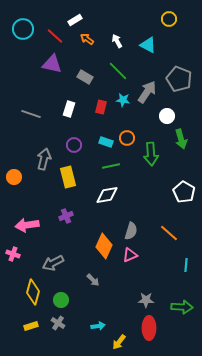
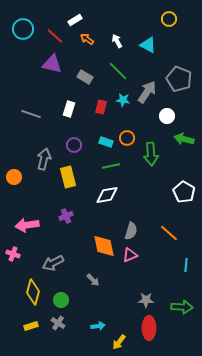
green arrow at (181, 139): moved 3 px right; rotated 120 degrees clockwise
orange diamond at (104, 246): rotated 35 degrees counterclockwise
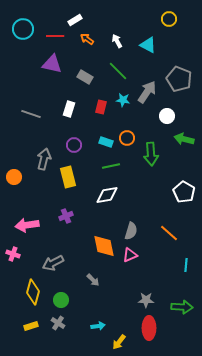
red line at (55, 36): rotated 42 degrees counterclockwise
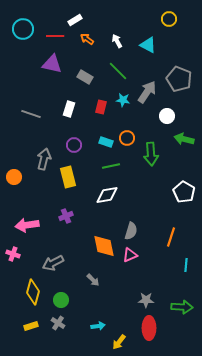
orange line at (169, 233): moved 2 px right, 4 px down; rotated 66 degrees clockwise
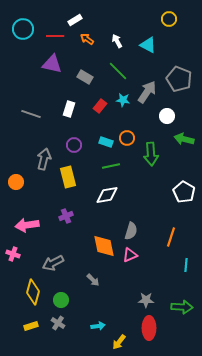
red rectangle at (101, 107): moved 1 px left, 1 px up; rotated 24 degrees clockwise
orange circle at (14, 177): moved 2 px right, 5 px down
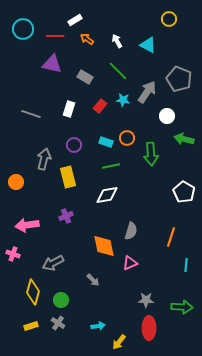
pink triangle at (130, 255): moved 8 px down
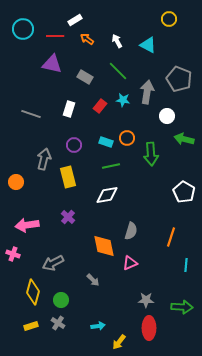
gray arrow at (147, 92): rotated 25 degrees counterclockwise
purple cross at (66, 216): moved 2 px right, 1 px down; rotated 24 degrees counterclockwise
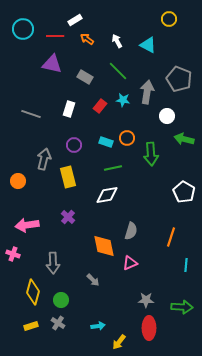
green line at (111, 166): moved 2 px right, 2 px down
orange circle at (16, 182): moved 2 px right, 1 px up
gray arrow at (53, 263): rotated 65 degrees counterclockwise
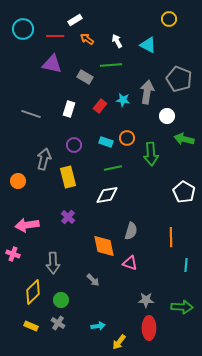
green line at (118, 71): moved 7 px left, 6 px up; rotated 50 degrees counterclockwise
orange line at (171, 237): rotated 18 degrees counterclockwise
pink triangle at (130, 263): rotated 42 degrees clockwise
yellow diamond at (33, 292): rotated 30 degrees clockwise
yellow rectangle at (31, 326): rotated 40 degrees clockwise
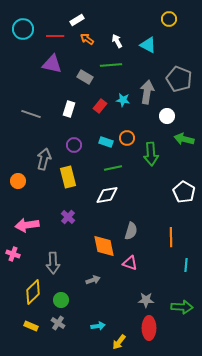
white rectangle at (75, 20): moved 2 px right
gray arrow at (93, 280): rotated 64 degrees counterclockwise
